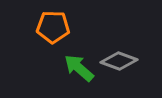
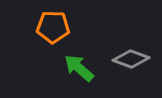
gray diamond: moved 12 px right, 2 px up
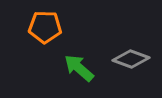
orange pentagon: moved 8 px left
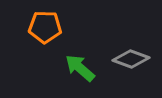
green arrow: moved 1 px right
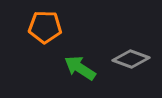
green arrow: rotated 8 degrees counterclockwise
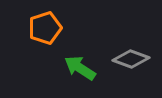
orange pentagon: moved 1 px down; rotated 20 degrees counterclockwise
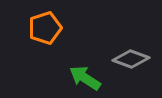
green arrow: moved 5 px right, 10 px down
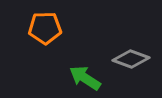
orange pentagon: rotated 16 degrees clockwise
